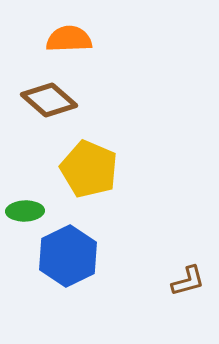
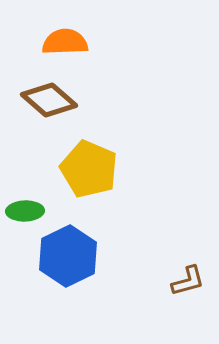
orange semicircle: moved 4 px left, 3 px down
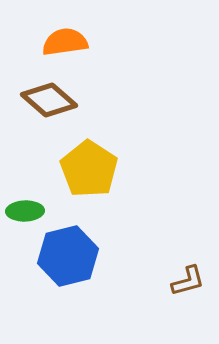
orange semicircle: rotated 6 degrees counterclockwise
yellow pentagon: rotated 10 degrees clockwise
blue hexagon: rotated 12 degrees clockwise
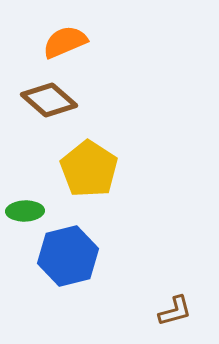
orange semicircle: rotated 15 degrees counterclockwise
brown L-shape: moved 13 px left, 30 px down
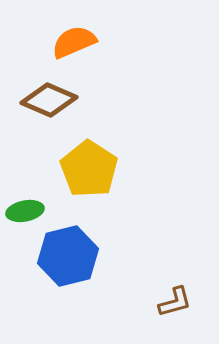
orange semicircle: moved 9 px right
brown diamond: rotated 18 degrees counterclockwise
green ellipse: rotated 9 degrees counterclockwise
brown L-shape: moved 9 px up
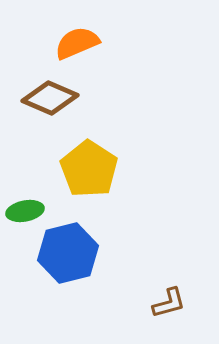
orange semicircle: moved 3 px right, 1 px down
brown diamond: moved 1 px right, 2 px up
blue hexagon: moved 3 px up
brown L-shape: moved 6 px left, 1 px down
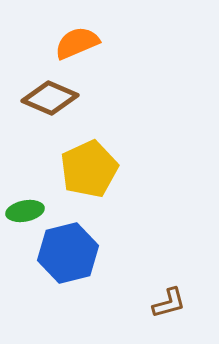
yellow pentagon: rotated 14 degrees clockwise
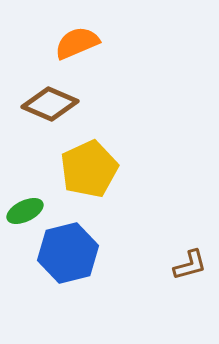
brown diamond: moved 6 px down
green ellipse: rotated 15 degrees counterclockwise
brown L-shape: moved 21 px right, 38 px up
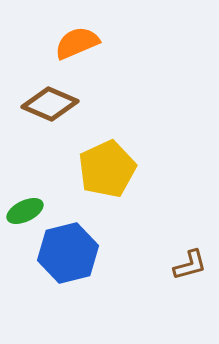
yellow pentagon: moved 18 px right
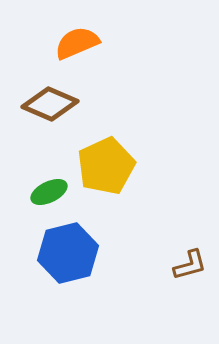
yellow pentagon: moved 1 px left, 3 px up
green ellipse: moved 24 px right, 19 px up
